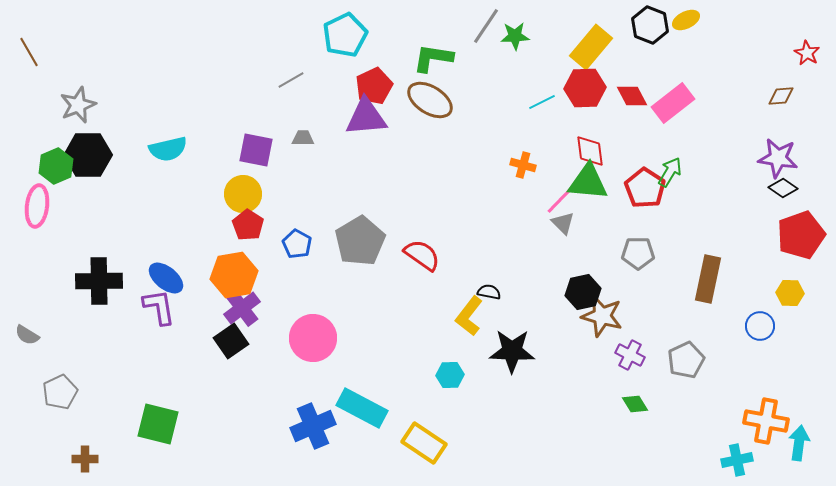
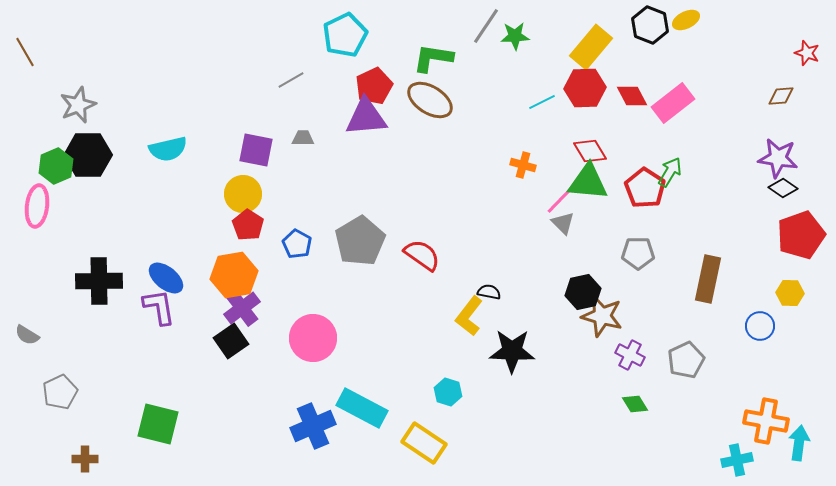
brown line at (29, 52): moved 4 px left
red star at (807, 53): rotated 10 degrees counterclockwise
red diamond at (590, 151): rotated 24 degrees counterclockwise
cyan hexagon at (450, 375): moved 2 px left, 17 px down; rotated 20 degrees clockwise
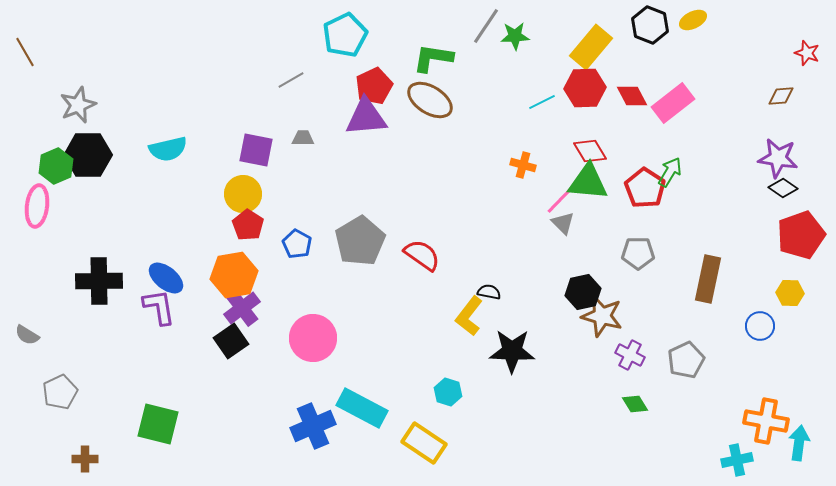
yellow ellipse at (686, 20): moved 7 px right
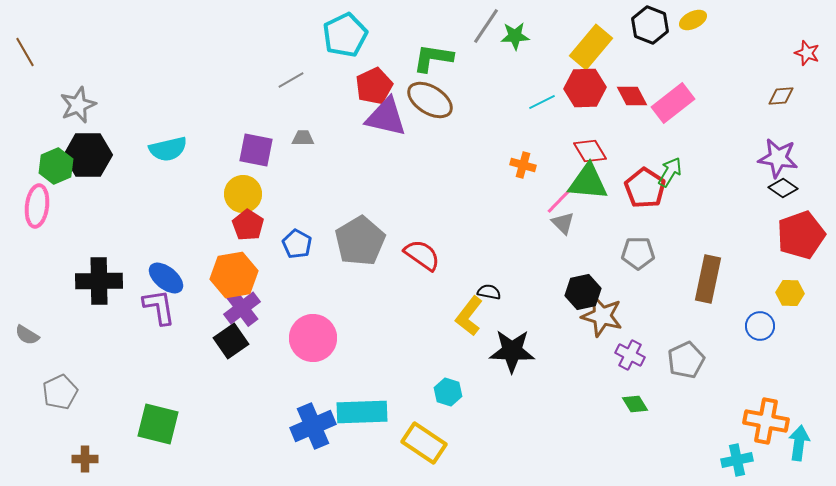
purple triangle at (366, 117): moved 20 px right; rotated 18 degrees clockwise
cyan rectangle at (362, 408): moved 4 px down; rotated 30 degrees counterclockwise
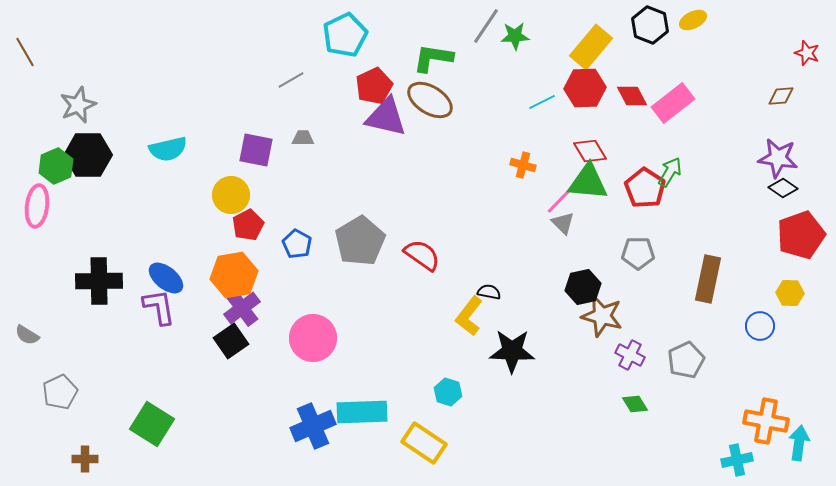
yellow circle at (243, 194): moved 12 px left, 1 px down
red pentagon at (248, 225): rotated 12 degrees clockwise
black hexagon at (583, 292): moved 5 px up
green square at (158, 424): moved 6 px left; rotated 18 degrees clockwise
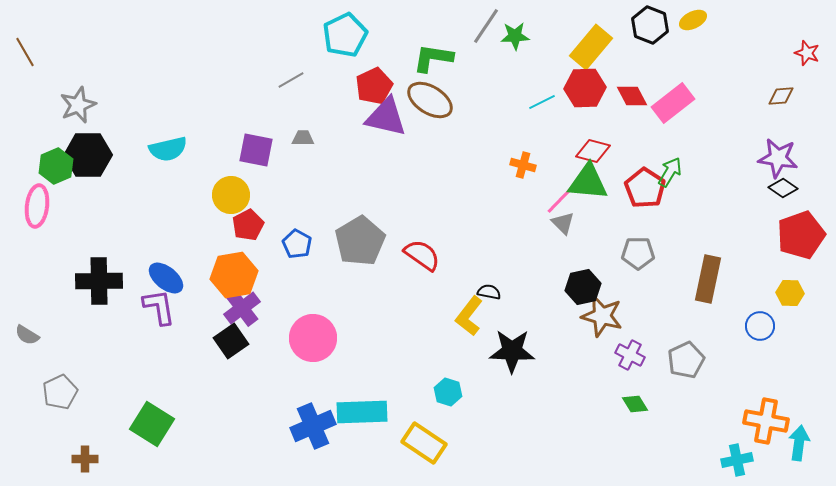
red diamond at (590, 151): moved 3 px right; rotated 44 degrees counterclockwise
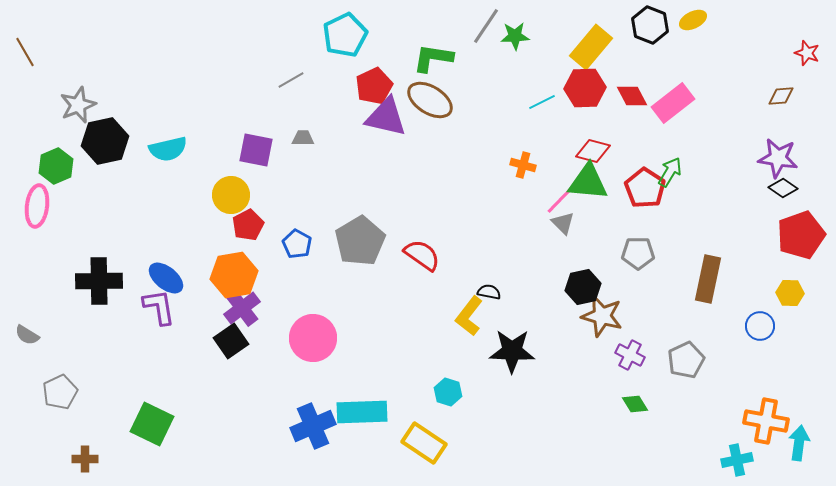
black hexagon at (88, 155): moved 17 px right, 14 px up; rotated 12 degrees counterclockwise
green square at (152, 424): rotated 6 degrees counterclockwise
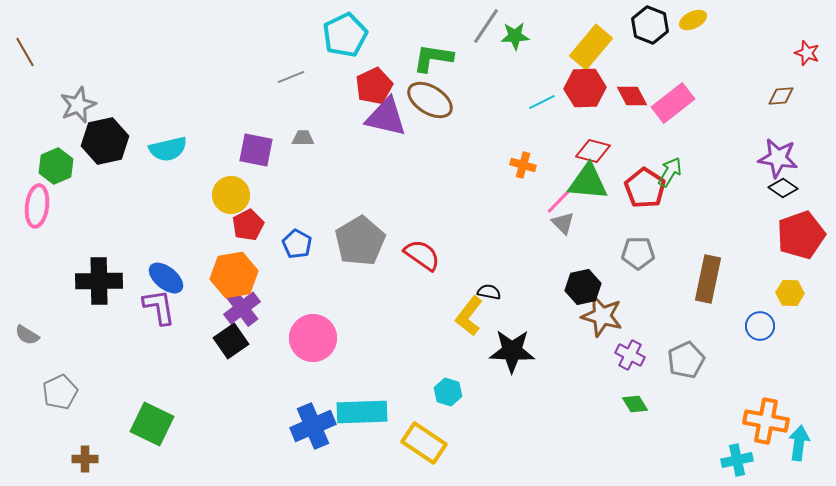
gray line at (291, 80): moved 3 px up; rotated 8 degrees clockwise
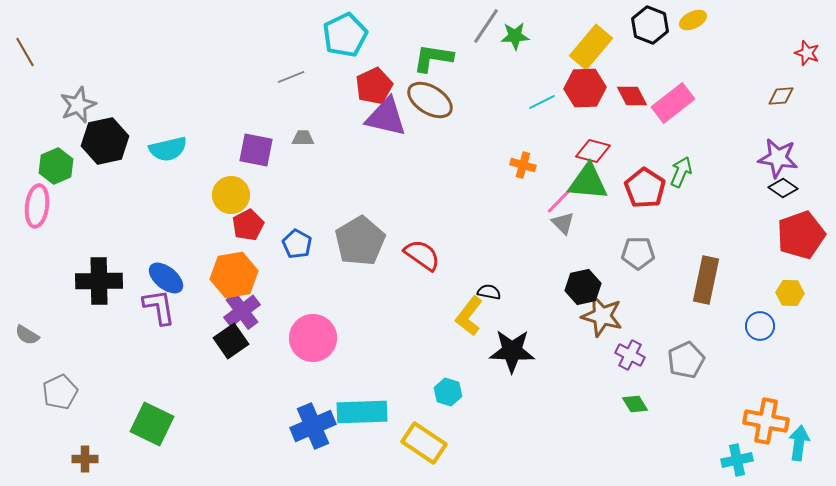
green arrow at (670, 172): moved 11 px right; rotated 8 degrees counterclockwise
brown rectangle at (708, 279): moved 2 px left, 1 px down
purple cross at (242, 308): moved 3 px down
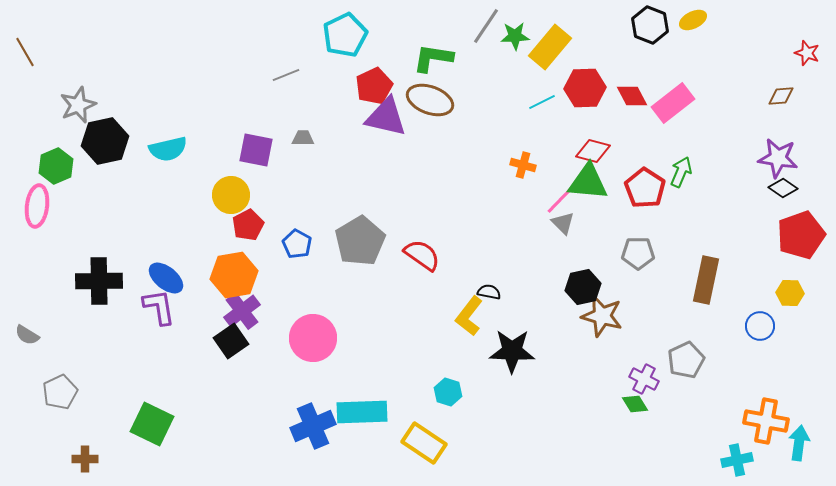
yellow rectangle at (591, 47): moved 41 px left
gray line at (291, 77): moved 5 px left, 2 px up
brown ellipse at (430, 100): rotated 12 degrees counterclockwise
purple cross at (630, 355): moved 14 px right, 24 px down
